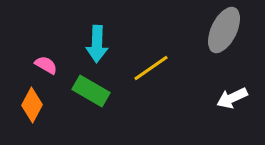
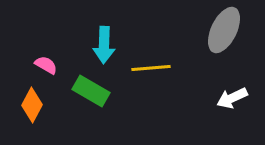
cyan arrow: moved 7 px right, 1 px down
yellow line: rotated 30 degrees clockwise
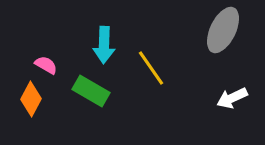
gray ellipse: moved 1 px left
yellow line: rotated 60 degrees clockwise
orange diamond: moved 1 px left, 6 px up
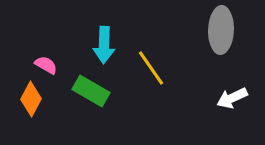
gray ellipse: moved 2 px left; rotated 24 degrees counterclockwise
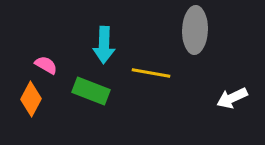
gray ellipse: moved 26 px left
yellow line: moved 5 px down; rotated 45 degrees counterclockwise
green rectangle: rotated 9 degrees counterclockwise
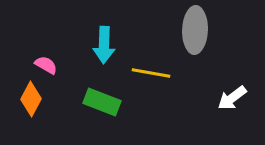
green rectangle: moved 11 px right, 11 px down
white arrow: rotated 12 degrees counterclockwise
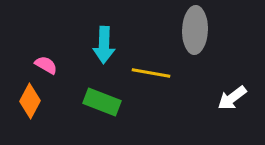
orange diamond: moved 1 px left, 2 px down
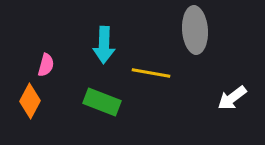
gray ellipse: rotated 6 degrees counterclockwise
pink semicircle: rotated 75 degrees clockwise
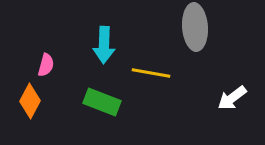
gray ellipse: moved 3 px up
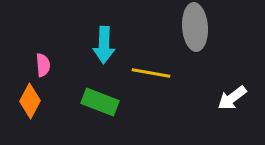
pink semicircle: moved 3 px left; rotated 20 degrees counterclockwise
green rectangle: moved 2 px left
